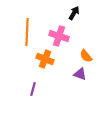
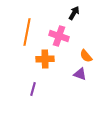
orange line: rotated 8 degrees clockwise
orange cross: rotated 24 degrees counterclockwise
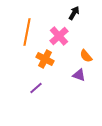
pink cross: rotated 30 degrees clockwise
orange cross: rotated 30 degrees clockwise
purple triangle: moved 1 px left, 1 px down
purple line: moved 3 px right, 1 px up; rotated 32 degrees clockwise
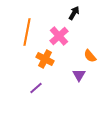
orange semicircle: moved 4 px right
purple triangle: rotated 40 degrees clockwise
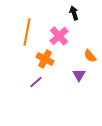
black arrow: rotated 48 degrees counterclockwise
purple line: moved 6 px up
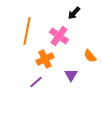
black arrow: rotated 120 degrees counterclockwise
orange line: moved 1 px up
pink cross: rotated 12 degrees counterclockwise
orange cross: rotated 36 degrees clockwise
purple triangle: moved 8 px left
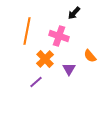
pink cross: rotated 18 degrees counterclockwise
orange cross: rotated 18 degrees counterclockwise
purple triangle: moved 2 px left, 6 px up
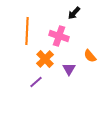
orange line: rotated 8 degrees counterclockwise
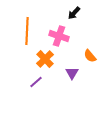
purple triangle: moved 3 px right, 4 px down
